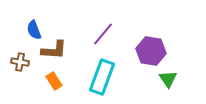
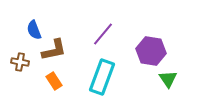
brown L-shape: rotated 16 degrees counterclockwise
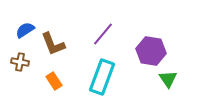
blue semicircle: moved 9 px left; rotated 78 degrees clockwise
brown L-shape: moved 1 px left, 6 px up; rotated 80 degrees clockwise
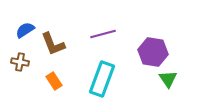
purple line: rotated 35 degrees clockwise
purple hexagon: moved 2 px right, 1 px down
cyan rectangle: moved 2 px down
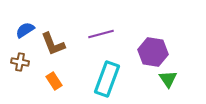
purple line: moved 2 px left
cyan rectangle: moved 5 px right
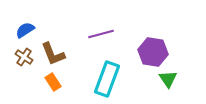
brown L-shape: moved 10 px down
brown cross: moved 4 px right, 5 px up; rotated 24 degrees clockwise
orange rectangle: moved 1 px left, 1 px down
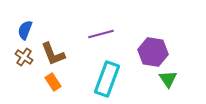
blue semicircle: rotated 36 degrees counterclockwise
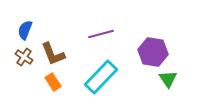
cyan rectangle: moved 6 px left, 2 px up; rotated 24 degrees clockwise
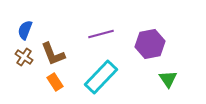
purple hexagon: moved 3 px left, 8 px up; rotated 20 degrees counterclockwise
orange rectangle: moved 2 px right
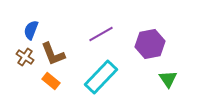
blue semicircle: moved 6 px right
purple line: rotated 15 degrees counterclockwise
brown cross: moved 1 px right
orange rectangle: moved 4 px left, 1 px up; rotated 18 degrees counterclockwise
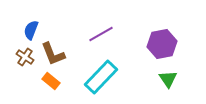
purple hexagon: moved 12 px right
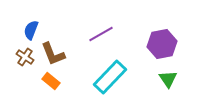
cyan rectangle: moved 9 px right
